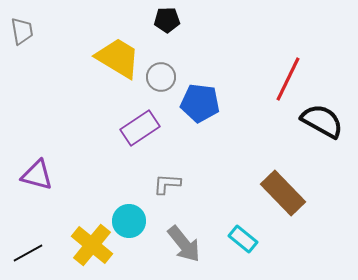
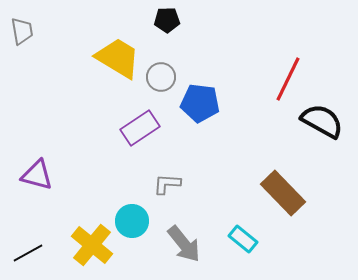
cyan circle: moved 3 px right
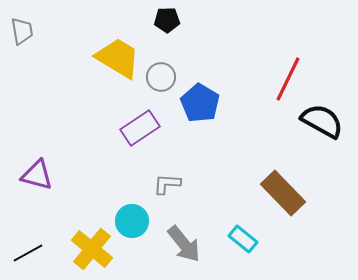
blue pentagon: rotated 24 degrees clockwise
yellow cross: moved 4 px down
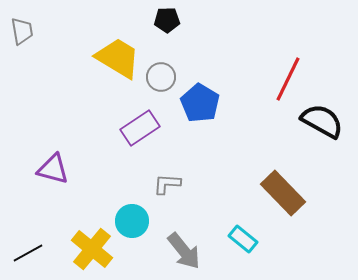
purple triangle: moved 16 px right, 6 px up
gray arrow: moved 7 px down
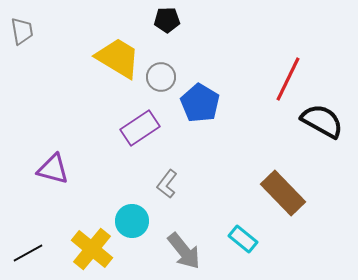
gray L-shape: rotated 56 degrees counterclockwise
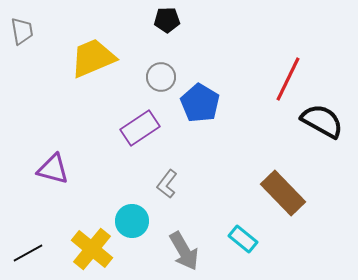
yellow trapezoid: moved 25 px left; rotated 54 degrees counterclockwise
gray arrow: rotated 9 degrees clockwise
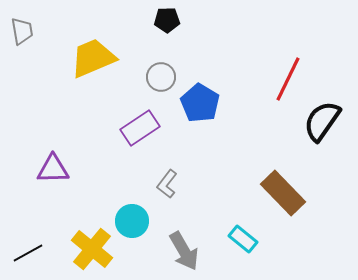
black semicircle: rotated 84 degrees counterclockwise
purple triangle: rotated 16 degrees counterclockwise
